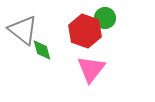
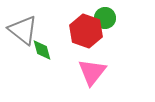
red hexagon: moved 1 px right
pink triangle: moved 1 px right, 3 px down
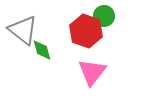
green circle: moved 1 px left, 2 px up
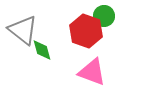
pink triangle: rotated 48 degrees counterclockwise
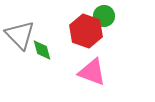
gray triangle: moved 3 px left, 5 px down; rotated 8 degrees clockwise
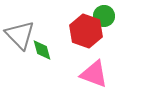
pink triangle: moved 2 px right, 2 px down
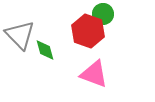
green circle: moved 1 px left, 2 px up
red hexagon: moved 2 px right
green diamond: moved 3 px right
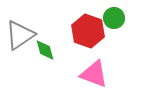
green circle: moved 11 px right, 4 px down
gray triangle: rotated 40 degrees clockwise
